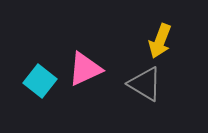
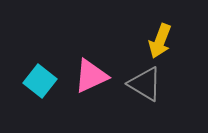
pink triangle: moved 6 px right, 7 px down
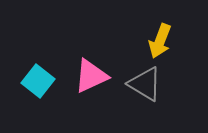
cyan square: moved 2 px left
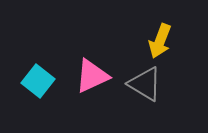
pink triangle: moved 1 px right
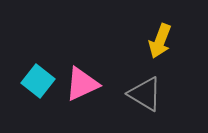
pink triangle: moved 10 px left, 8 px down
gray triangle: moved 10 px down
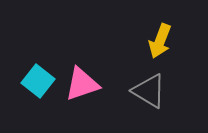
pink triangle: rotated 6 degrees clockwise
gray triangle: moved 4 px right, 3 px up
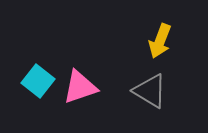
pink triangle: moved 2 px left, 3 px down
gray triangle: moved 1 px right
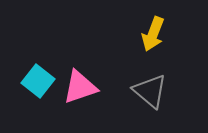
yellow arrow: moved 7 px left, 7 px up
gray triangle: rotated 9 degrees clockwise
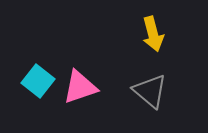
yellow arrow: rotated 36 degrees counterclockwise
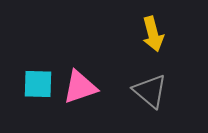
cyan square: moved 3 px down; rotated 36 degrees counterclockwise
